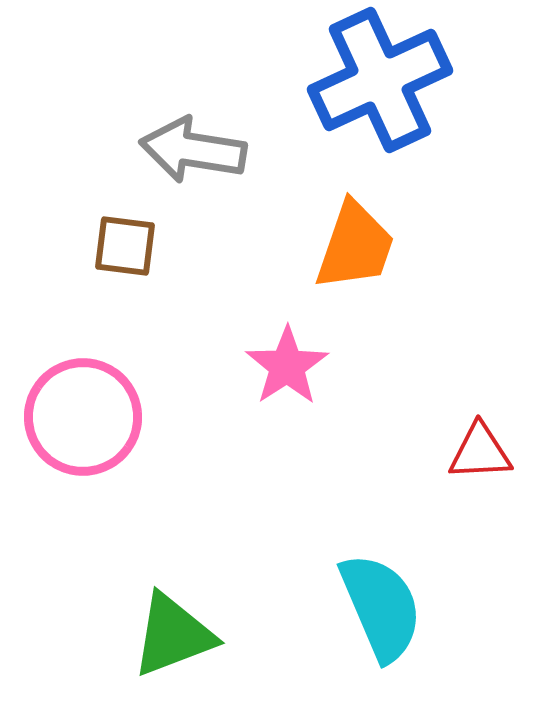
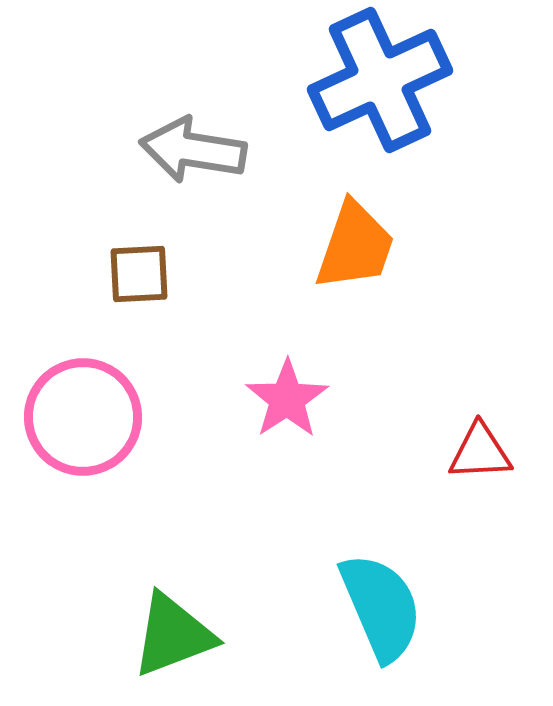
brown square: moved 14 px right, 28 px down; rotated 10 degrees counterclockwise
pink star: moved 33 px down
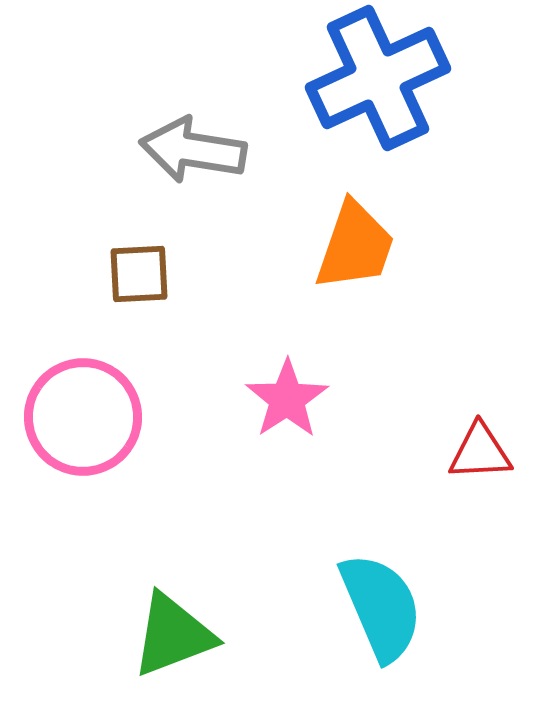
blue cross: moved 2 px left, 2 px up
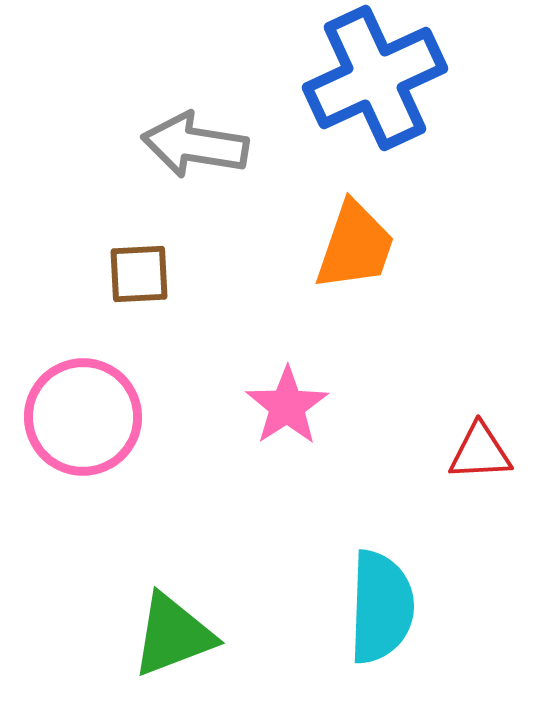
blue cross: moved 3 px left
gray arrow: moved 2 px right, 5 px up
pink star: moved 7 px down
cyan semicircle: rotated 25 degrees clockwise
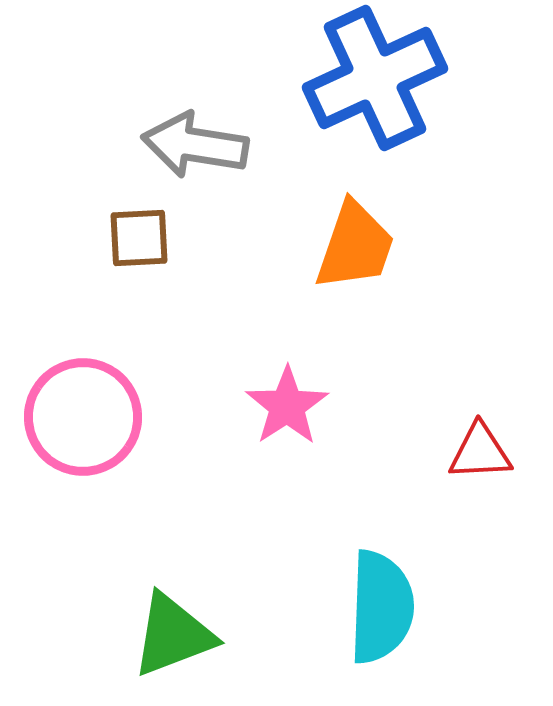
brown square: moved 36 px up
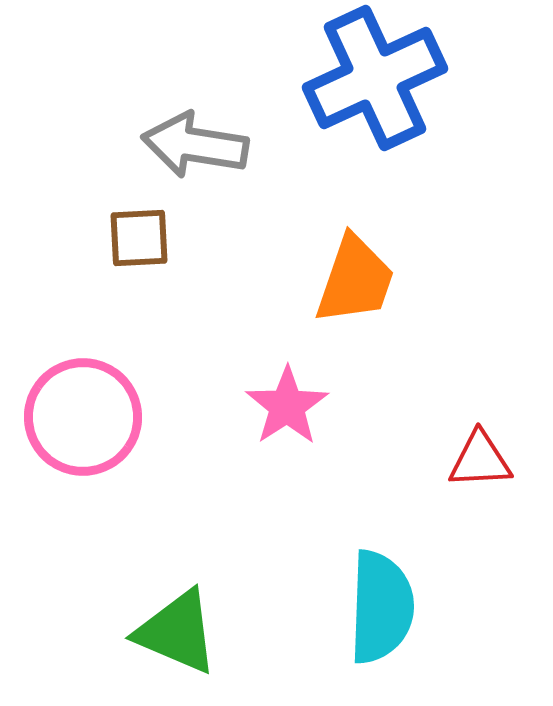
orange trapezoid: moved 34 px down
red triangle: moved 8 px down
green triangle: moved 4 px right, 3 px up; rotated 44 degrees clockwise
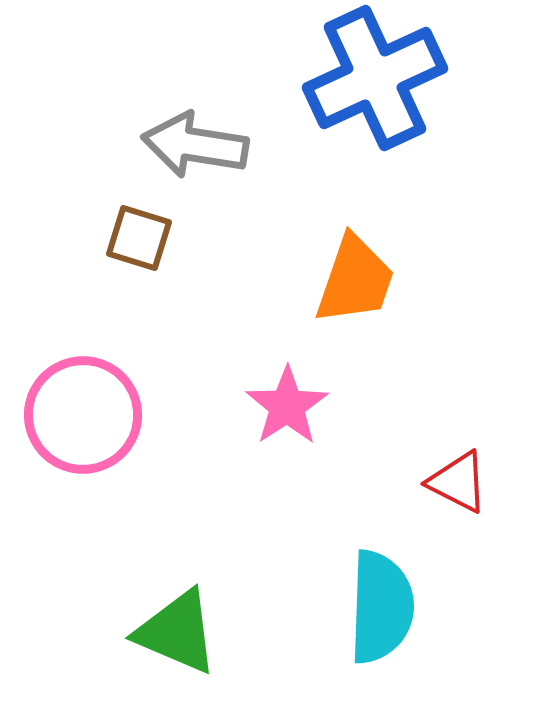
brown square: rotated 20 degrees clockwise
pink circle: moved 2 px up
red triangle: moved 22 px left, 22 px down; rotated 30 degrees clockwise
